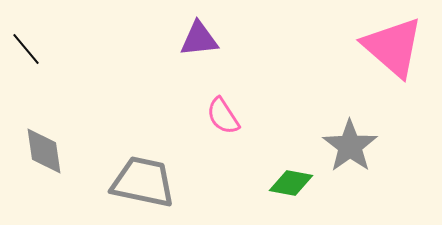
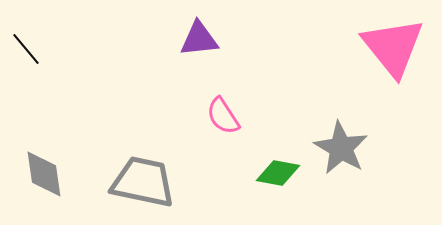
pink triangle: rotated 10 degrees clockwise
gray star: moved 9 px left, 2 px down; rotated 6 degrees counterclockwise
gray diamond: moved 23 px down
green diamond: moved 13 px left, 10 px up
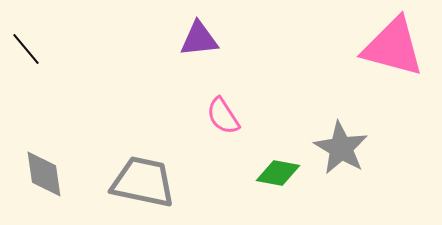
pink triangle: rotated 36 degrees counterclockwise
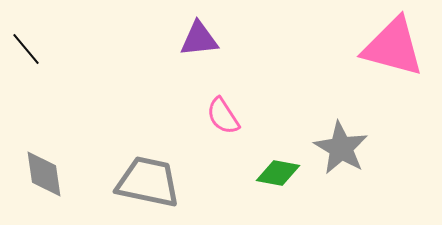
gray trapezoid: moved 5 px right
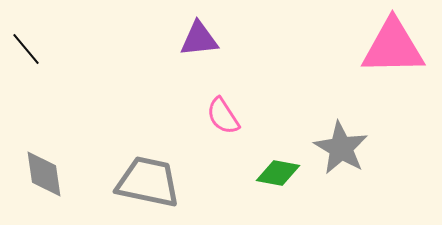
pink triangle: rotated 16 degrees counterclockwise
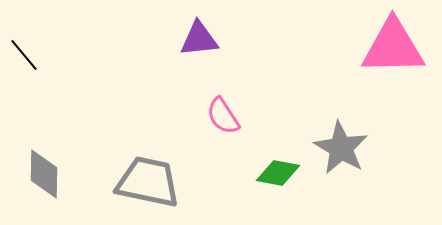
black line: moved 2 px left, 6 px down
gray diamond: rotated 9 degrees clockwise
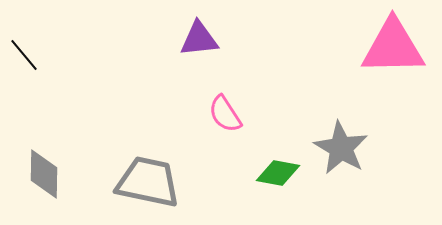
pink semicircle: moved 2 px right, 2 px up
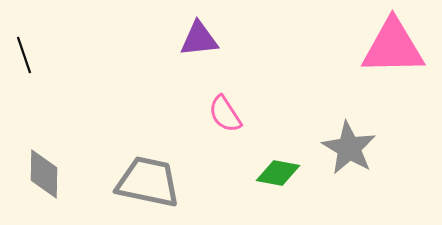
black line: rotated 21 degrees clockwise
gray star: moved 8 px right
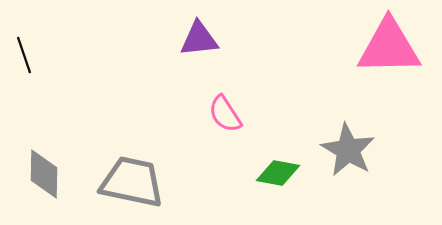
pink triangle: moved 4 px left
gray star: moved 1 px left, 2 px down
gray trapezoid: moved 16 px left
